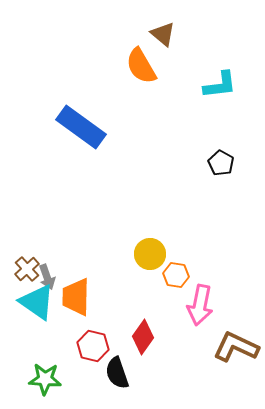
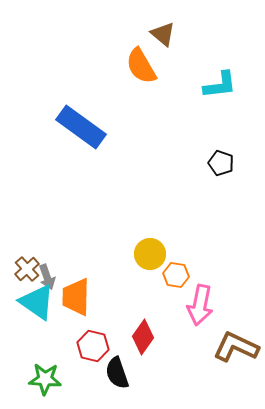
black pentagon: rotated 10 degrees counterclockwise
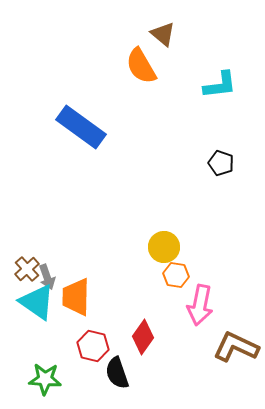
yellow circle: moved 14 px right, 7 px up
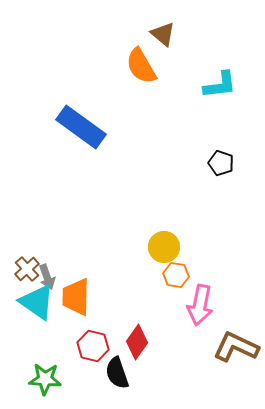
red diamond: moved 6 px left, 5 px down
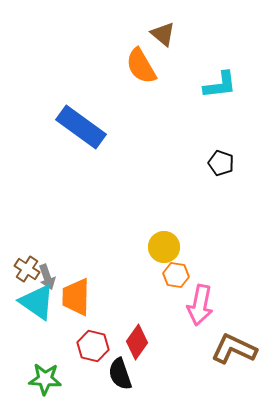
brown cross: rotated 15 degrees counterclockwise
brown L-shape: moved 2 px left, 2 px down
black semicircle: moved 3 px right, 1 px down
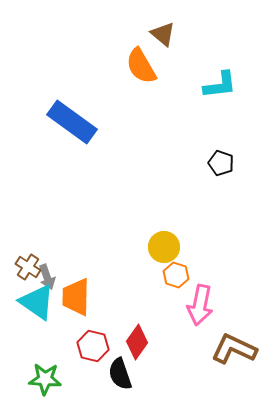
blue rectangle: moved 9 px left, 5 px up
brown cross: moved 1 px right, 2 px up
orange hexagon: rotated 10 degrees clockwise
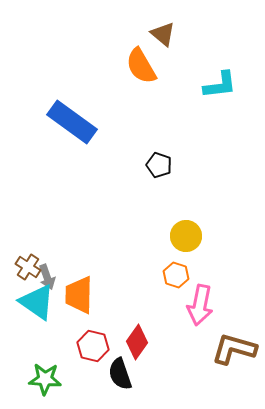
black pentagon: moved 62 px left, 2 px down
yellow circle: moved 22 px right, 11 px up
orange trapezoid: moved 3 px right, 2 px up
brown L-shape: rotated 9 degrees counterclockwise
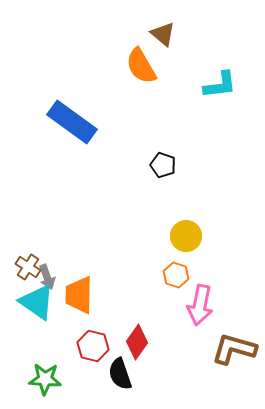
black pentagon: moved 4 px right
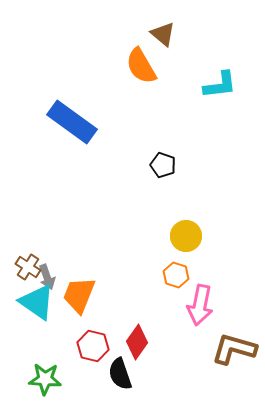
orange trapezoid: rotated 21 degrees clockwise
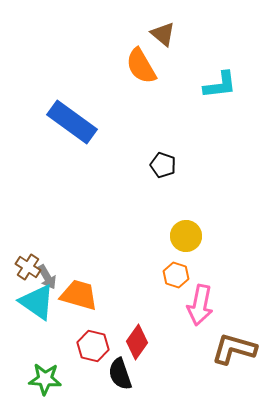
gray arrow: rotated 10 degrees counterclockwise
orange trapezoid: rotated 84 degrees clockwise
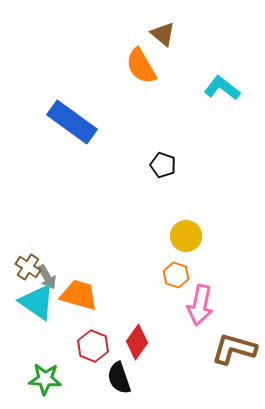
cyan L-shape: moved 2 px right, 3 px down; rotated 135 degrees counterclockwise
red hexagon: rotated 8 degrees clockwise
black semicircle: moved 1 px left, 4 px down
